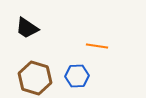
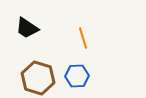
orange line: moved 14 px left, 8 px up; rotated 65 degrees clockwise
brown hexagon: moved 3 px right
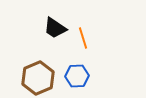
black trapezoid: moved 28 px right
brown hexagon: rotated 20 degrees clockwise
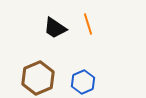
orange line: moved 5 px right, 14 px up
blue hexagon: moved 6 px right, 6 px down; rotated 20 degrees counterclockwise
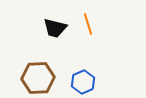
black trapezoid: rotated 20 degrees counterclockwise
brown hexagon: rotated 20 degrees clockwise
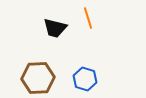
orange line: moved 6 px up
blue hexagon: moved 2 px right, 3 px up; rotated 20 degrees counterclockwise
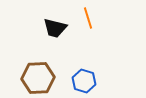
blue hexagon: moved 1 px left, 2 px down
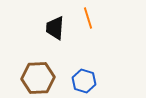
black trapezoid: rotated 80 degrees clockwise
